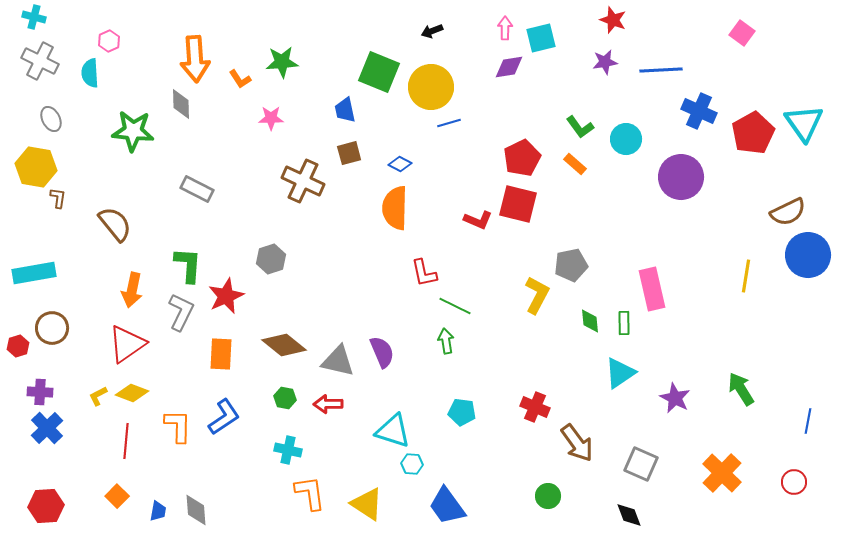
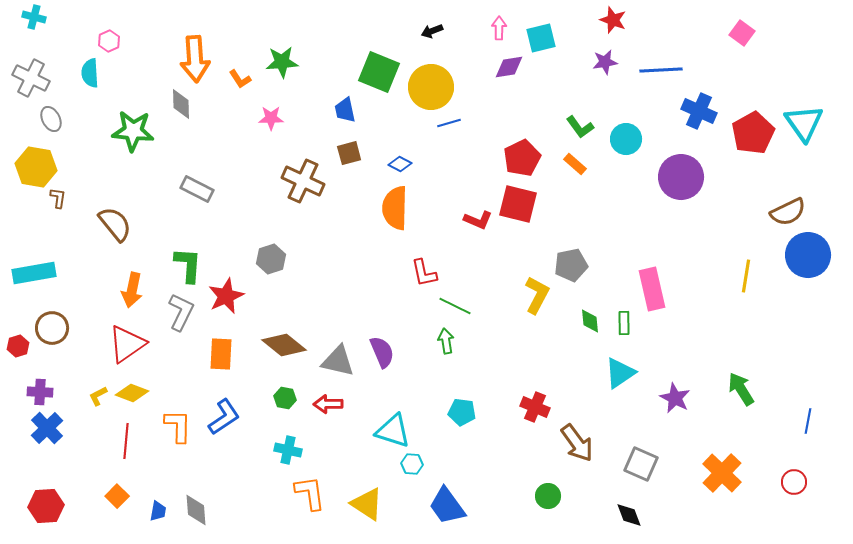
pink arrow at (505, 28): moved 6 px left
gray cross at (40, 61): moved 9 px left, 17 px down
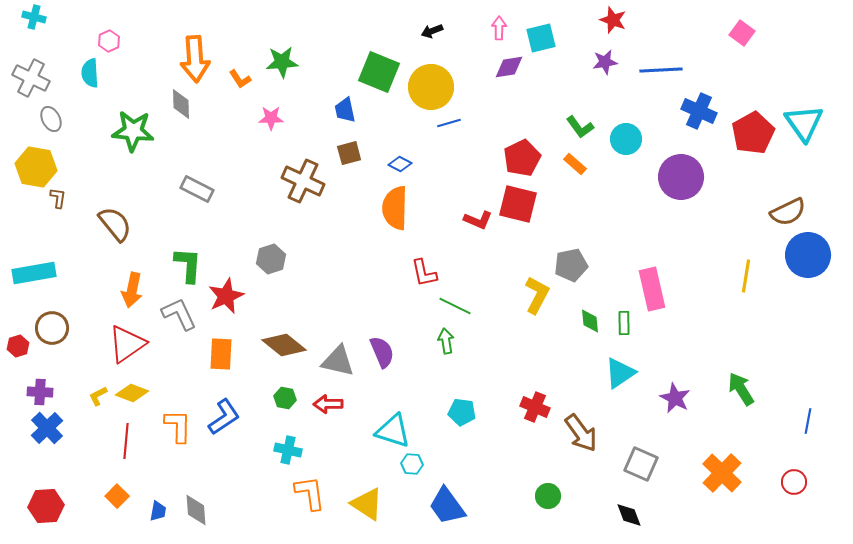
gray L-shape at (181, 312): moved 2 px left, 2 px down; rotated 51 degrees counterclockwise
brown arrow at (577, 443): moved 4 px right, 10 px up
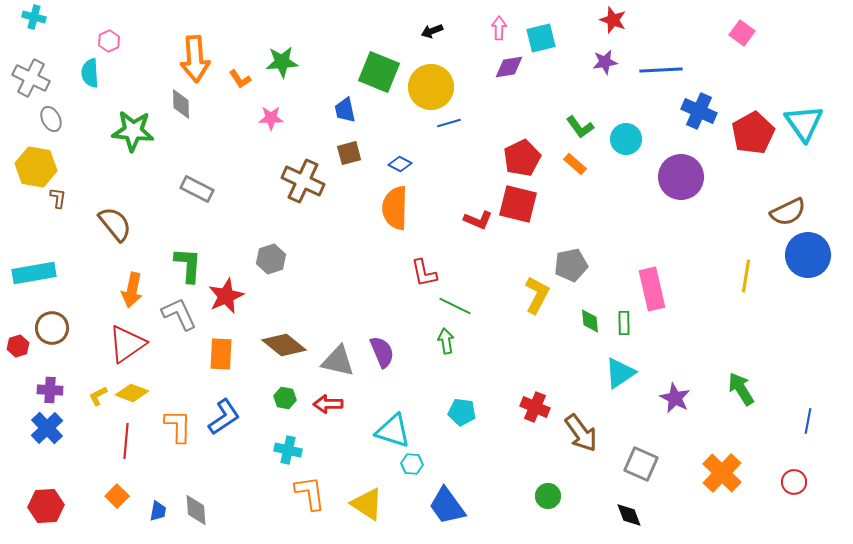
purple cross at (40, 392): moved 10 px right, 2 px up
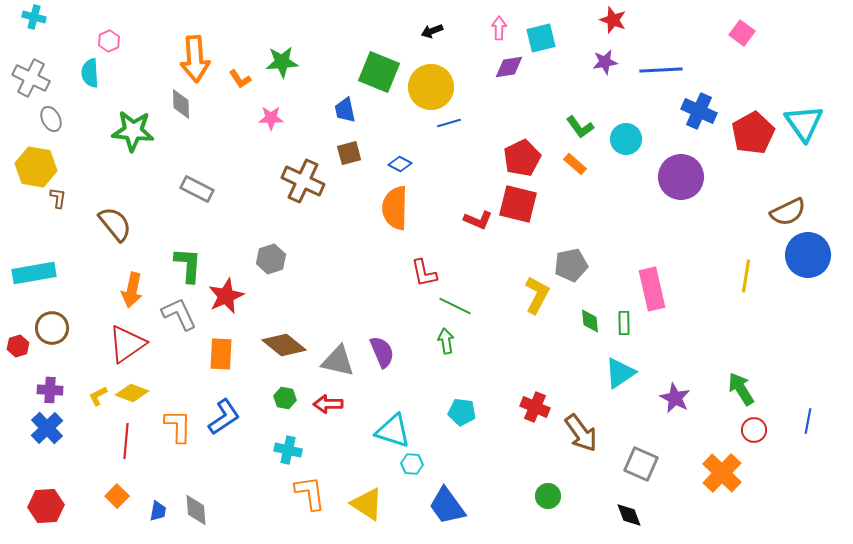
red circle at (794, 482): moved 40 px left, 52 px up
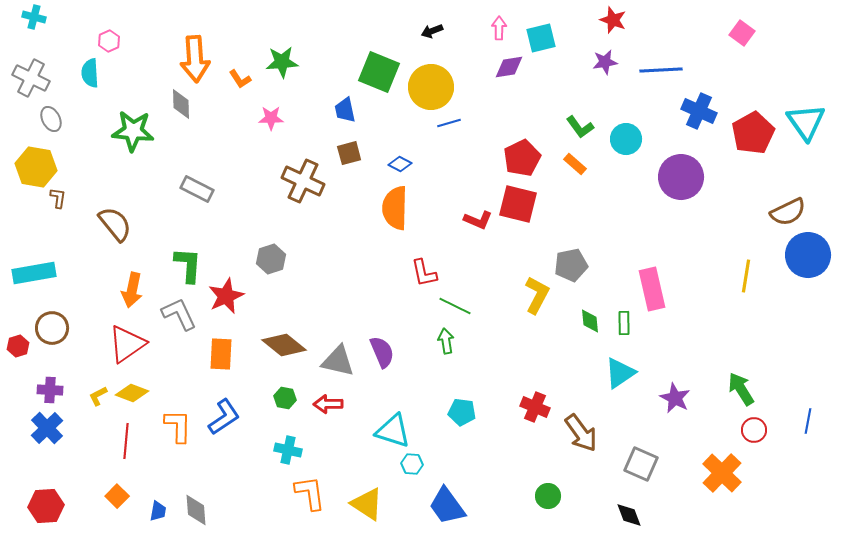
cyan triangle at (804, 123): moved 2 px right, 1 px up
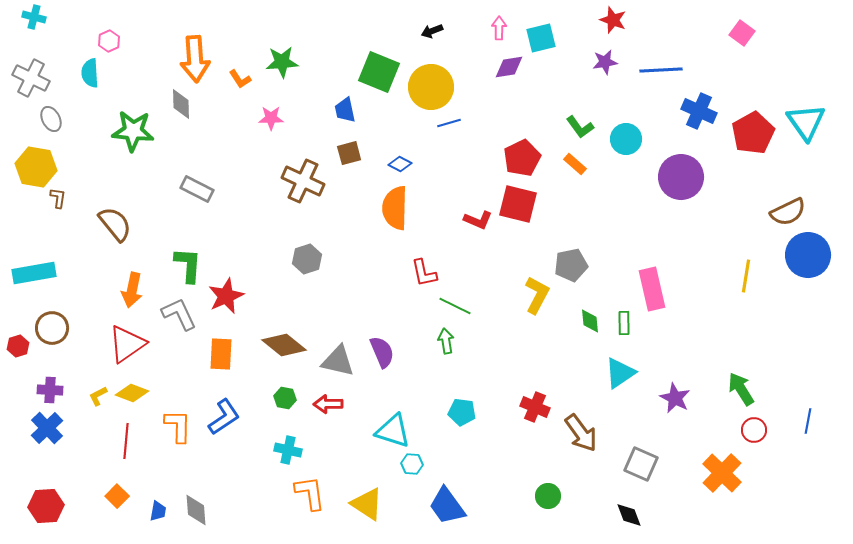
gray hexagon at (271, 259): moved 36 px right
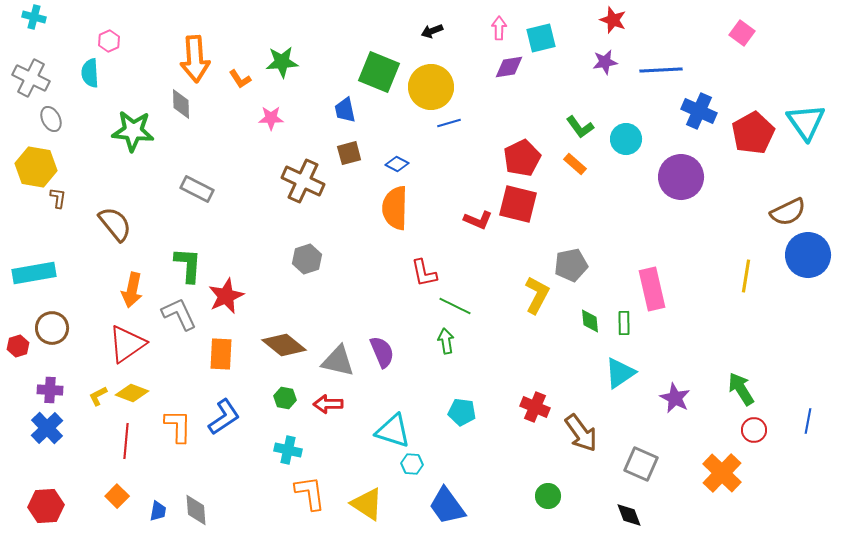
blue diamond at (400, 164): moved 3 px left
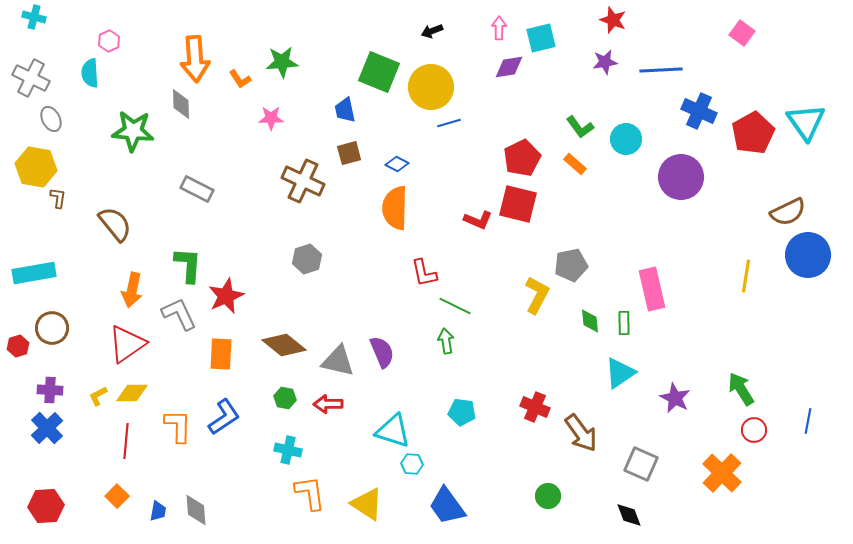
yellow diamond at (132, 393): rotated 20 degrees counterclockwise
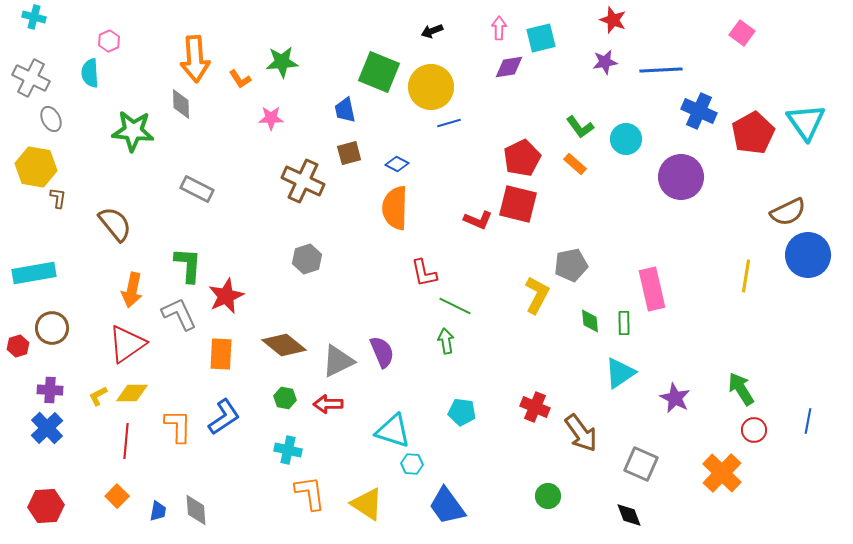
gray triangle at (338, 361): rotated 39 degrees counterclockwise
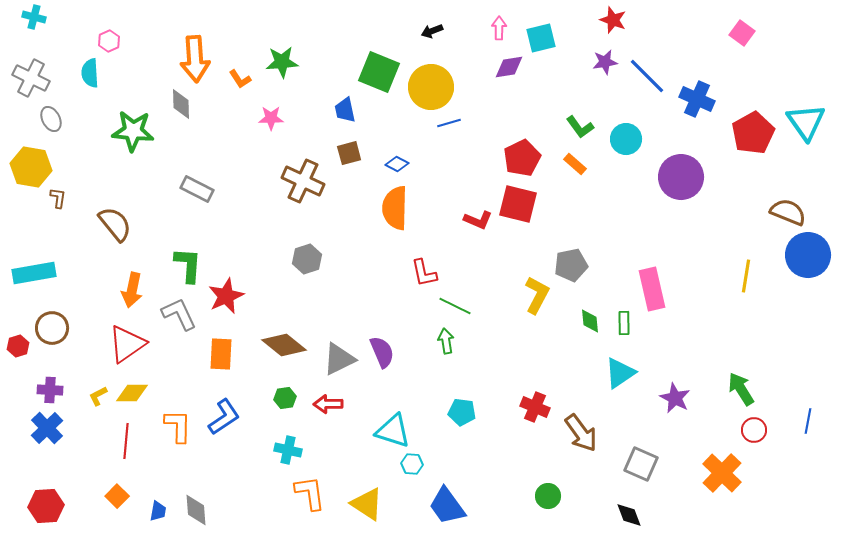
blue line at (661, 70): moved 14 px left, 6 px down; rotated 48 degrees clockwise
blue cross at (699, 111): moved 2 px left, 12 px up
yellow hexagon at (36, 167): moved 5 px left
brown semicircle at (788, 212): rotated 132 degrees counterclockwise
gray triangle at (338, 361): moved 1 px right, 2 px up
green hexagon at (285, 398): rotated 20 degrees counterclockwise
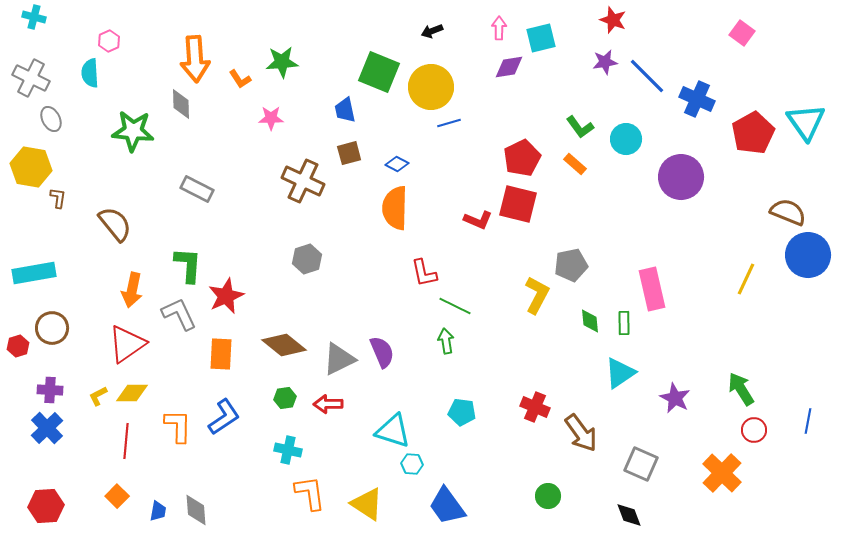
yellow line at (746, 276): moved 3 px down; rotated 16 degrees clockwise
